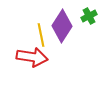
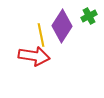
red arrow: moved 2 px right, 1 px up
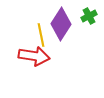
purple diamond: moved 1 px left, 2 px up
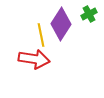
green cross: moved 2 px up
red arrow: moved 3 px down
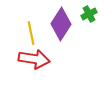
yellow line: moved 10 px left, 2 px up
